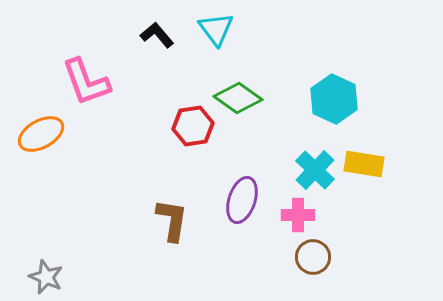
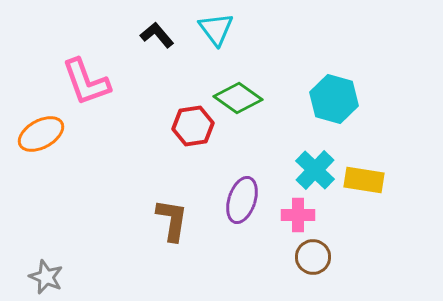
cyan hexagon: rotated 9 degrees counterclockwise
yellow rectangle: moved 16 px down
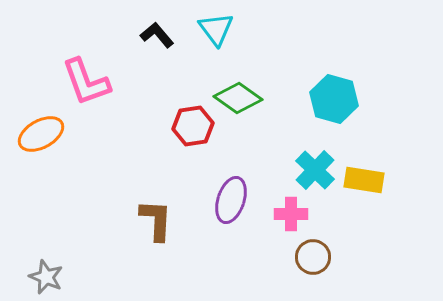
purple ellipse: moved 11 px left
pink cross: moved 7 px left, 1 px up
brown L-shape: moved 16 px left; rotated 6 degrees counterclockwise
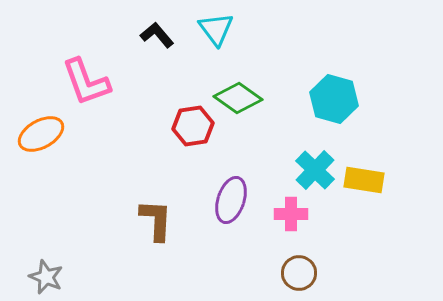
brown circle: moved 14 px left, 16 px down
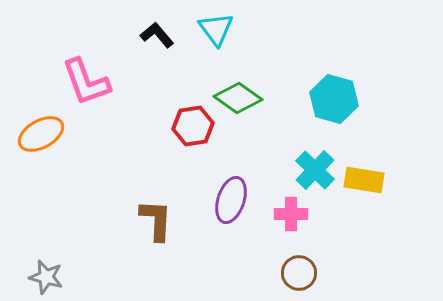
gray star: rotated 8 degrees counterclockwise
